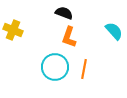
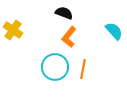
yellow cross: rotated 12 degrees clockwise
orange L-shape: rotated 20 degrees clockwise
orange line: moved 1 px left
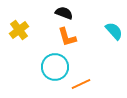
yellow cross: moved 6 px right; rotated 18 degrees clockwise
orange L-shape: moved 2 px left; rotated 55 degrees counterclockwise
orange line: moved 2 px left, 15 px down; rotated 54 degrees clockwise
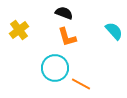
cyan circle: moved 1 px down
orange line: rotated 54 degrees clockwise
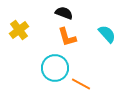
cyan semicircle: moved 7 px left, 3 px down
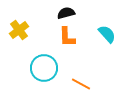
black semicircle: moved 2 px right; rotated 36 degrees counterclockwise
orange L-shape: rotated 15 degrees clockwise
cyan circle: moved 11 px left
